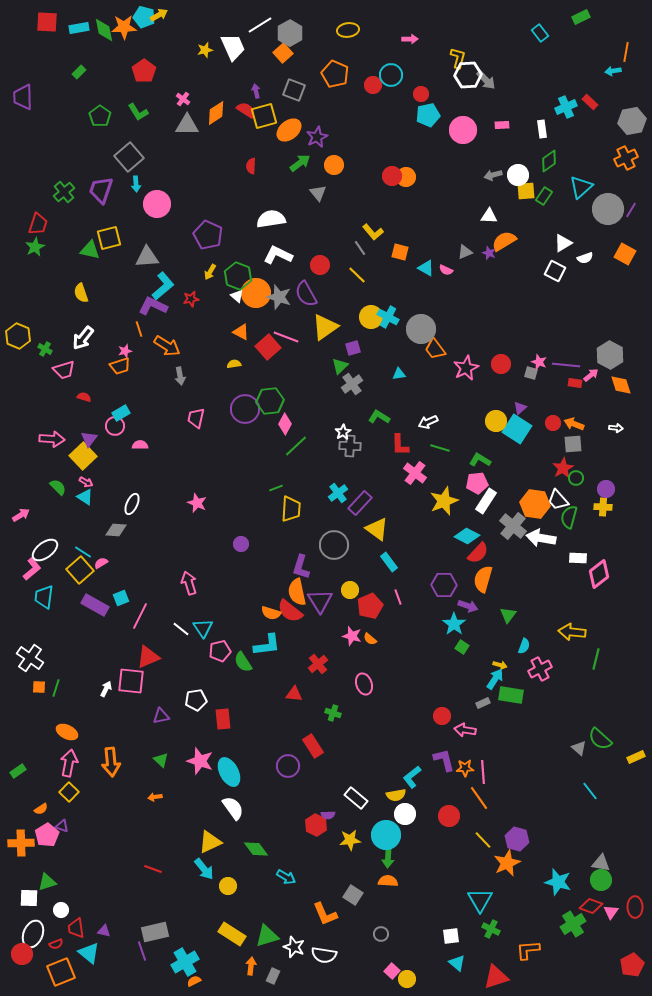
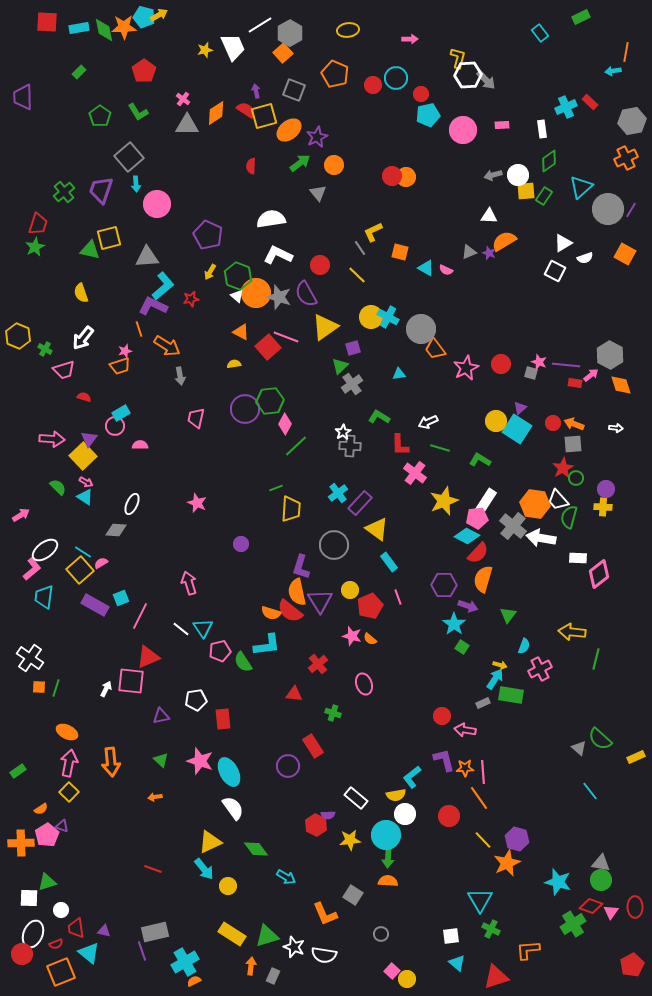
cyan circle at (391, 75): moved 5 px right, 3 px down
yellow L-shape at (373, 232): rotated 105 degrees clockwise
gray triangle at (465, 252): moved 4 px right
pink pentagon at (477, 483): moved 35 px down
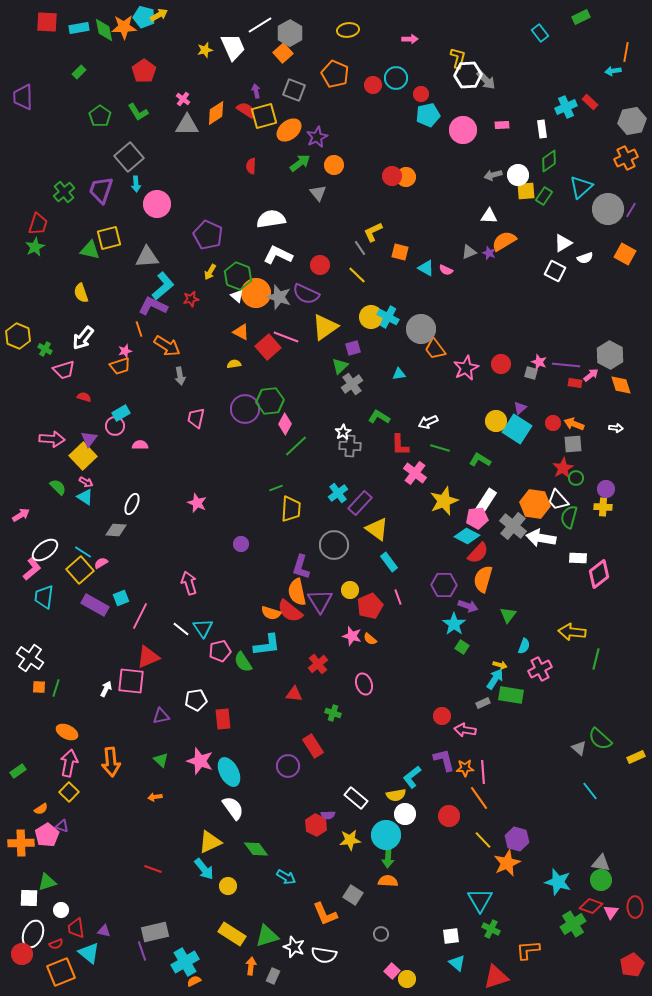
purple semicircle at (306, 294): rotated 36 degrees counterclockwise
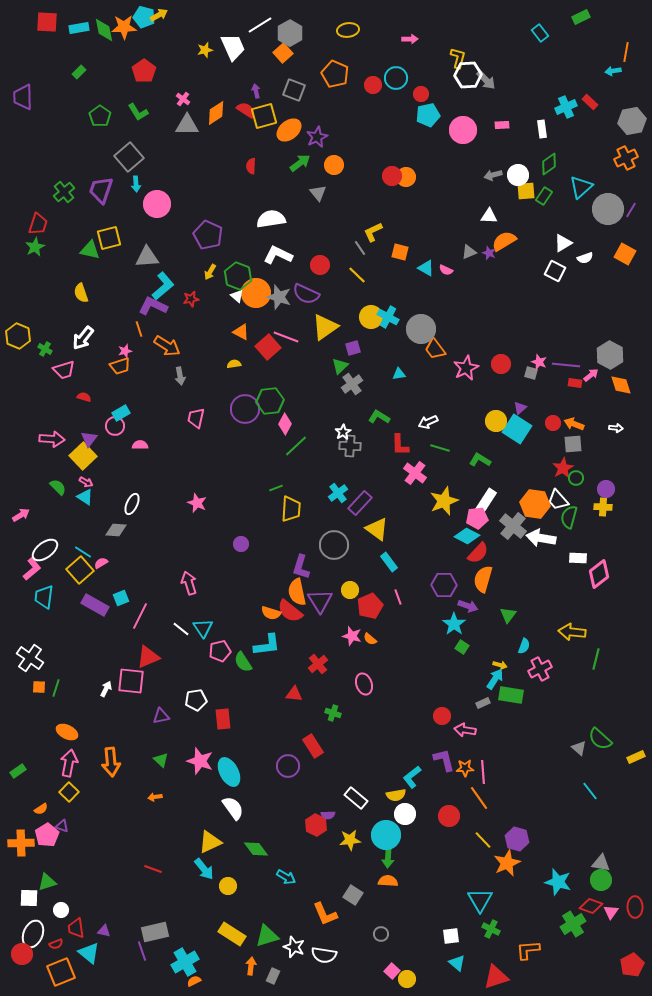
green diamond at (549, 161): moved 3 px down
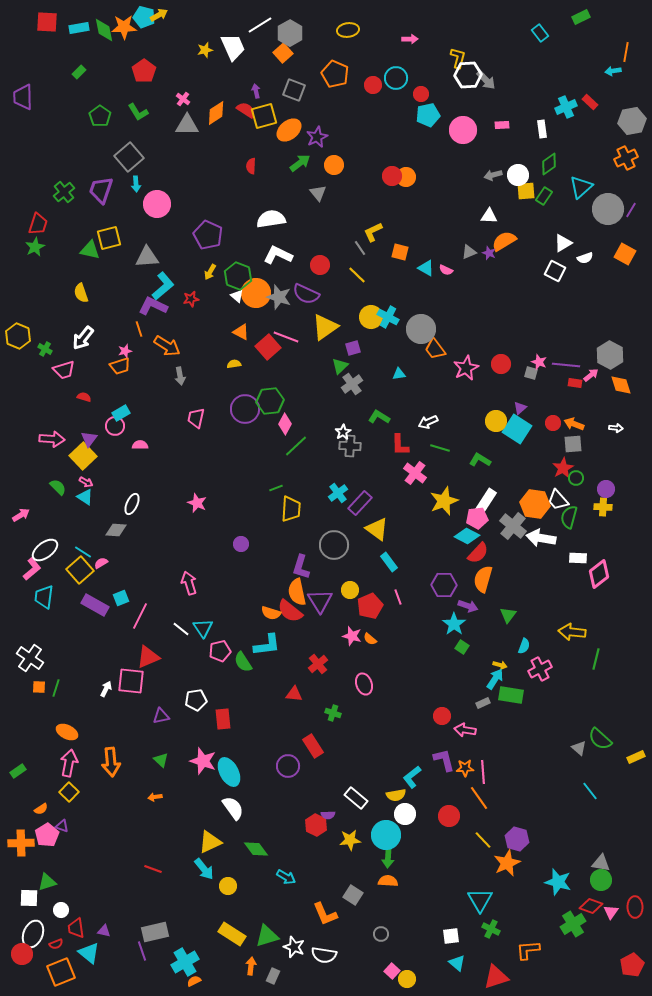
pink star at (200, 761): moved 3 px right
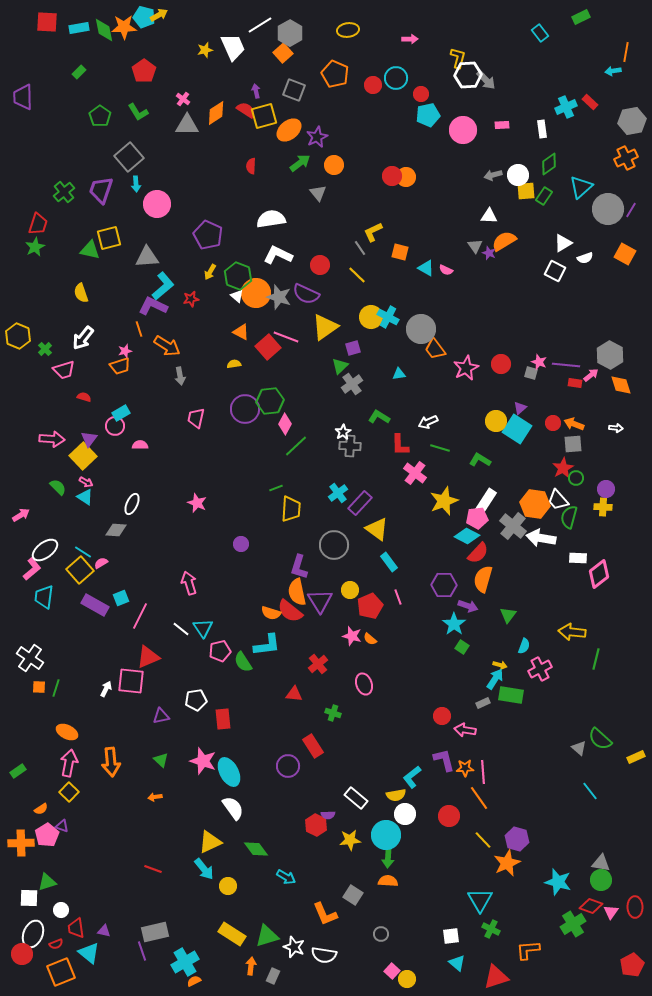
gray triangle at (469, 252): moved 6 px right, 6 px up; rotated 42 degrees counterclockwise
green cross at (45, 349): rotated 16 degrees clockwise
purple L-shape at (301, 567): moved 2 px left
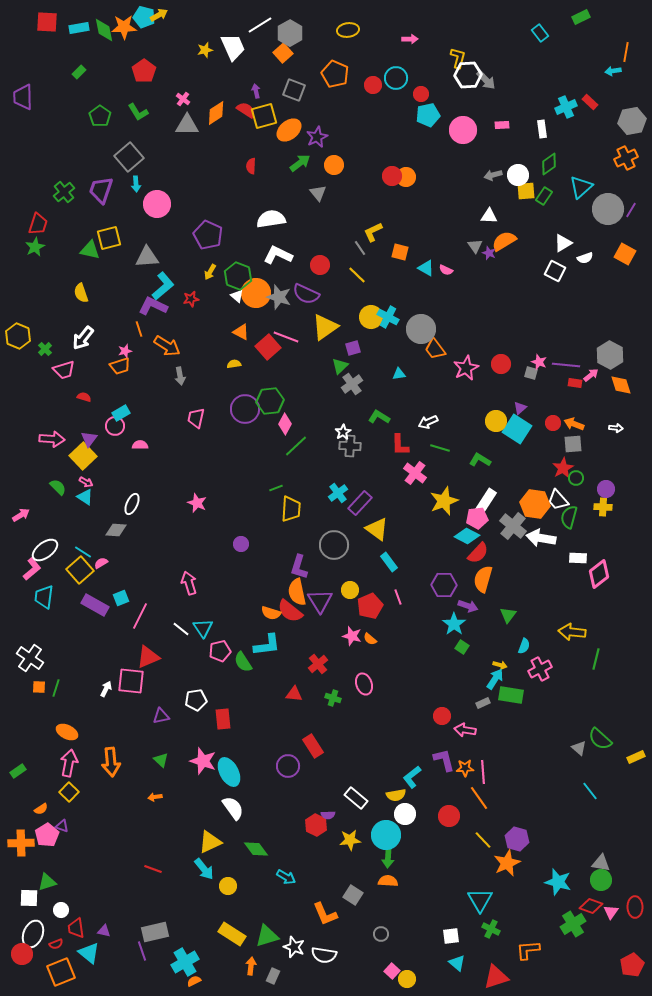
green cross at (333, 713): moved 15 px up
